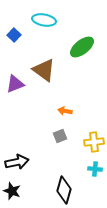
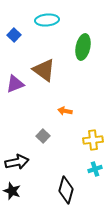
cyan ellipse: moved 3 px right; rotated 15 degrees counterclockwise
green ellipse: moved 1 px right; rotated 40 degrees counterclockwise
gray square: moved 17 px left; rotated 24 degrees counterclockwise
yellow cross: moved 1 px left, 2 px up
cyan cross: rotated 24 degrees counterclockwise
black diamond: moved 2 px right
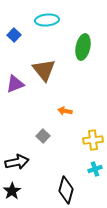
brown triangle: rotated 15 degrees clockwise
black star: rotated 18 degrees clockwise
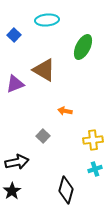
green ellipse: rotated 15 degrees clockwise
brown triangle: rotated 20 degrees counterclockwise
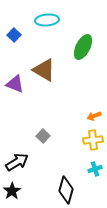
purple triangle: rotated 42 degrees clockwise
orange arrow: moved 29 px right, 5 px down; rotated 32 degrees counterclockwise
black arrow: rotated 20 degrees counterclockwise
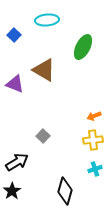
black diamond: moved 1 px left, 1 px down
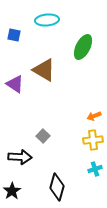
blue square: rotated 32 degrees counterclockwise
purple triangle: rotated 12 degrees clockwise
black arrow: moved 3 px right, 5 px up; rotated 35 degrees clockwise
black diamond: moved 8 px left, 4 px up
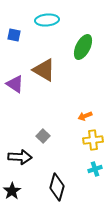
orange arrow: moved 9 px left
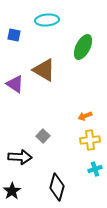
yellow cross: moved 3 px left
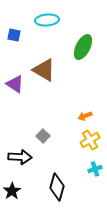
yellow cross: rotated 24 degrees counterclockwise
